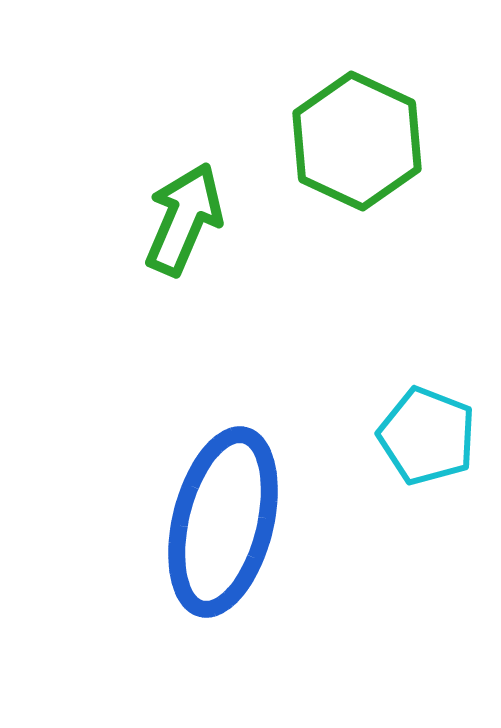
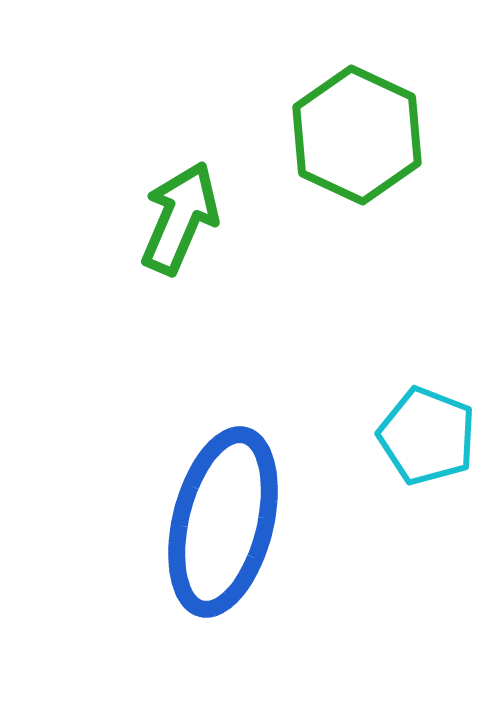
green hexagon: moved 6 px up
green arrow: moved 4 px left, 1 px up
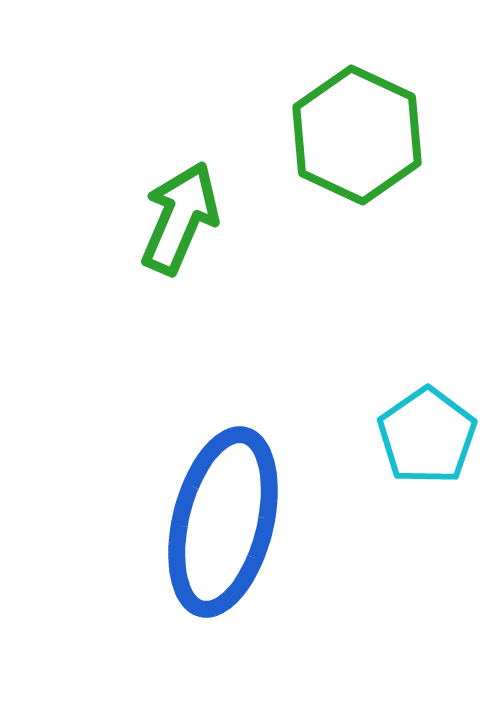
cyan pentagon: rotated 16 degrees clockwise
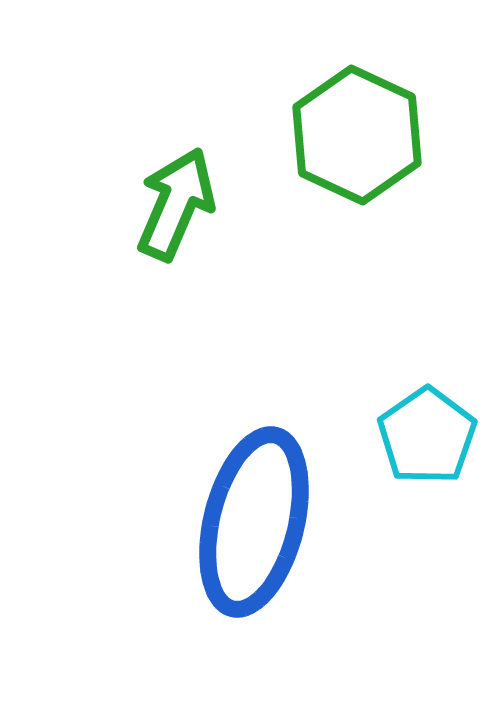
green arrow: moved 4 px left, 14 px up
blue ellipse: moved 31 px right
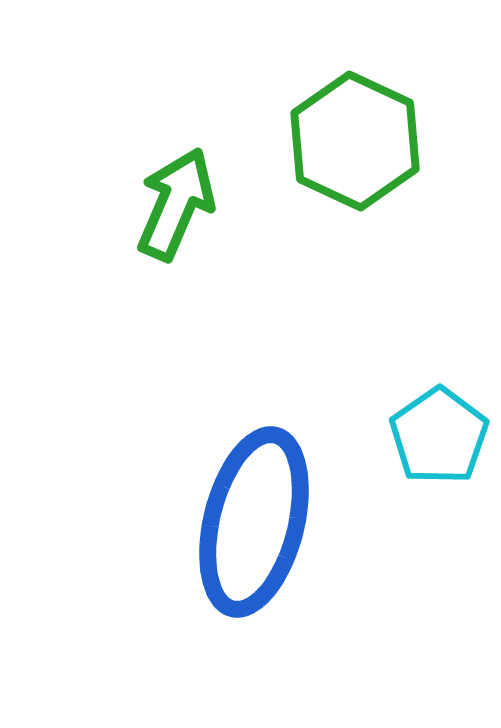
green hexagon: moved 2 px left, 6 px down
cyan pentagon: moved 12 px right
